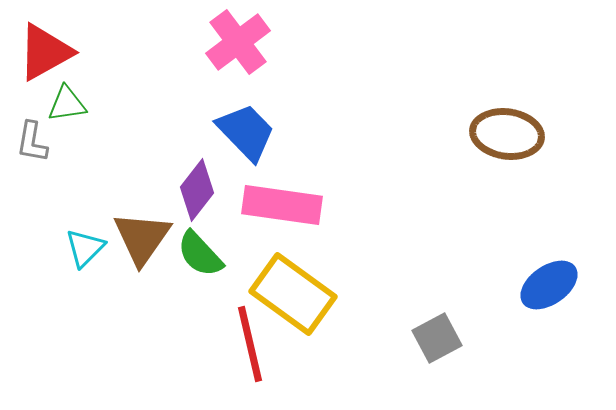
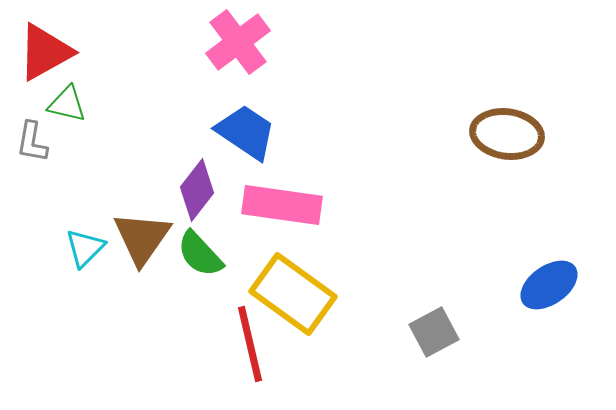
green triangle: rotated 21 degrees clockwise
blue trapezoid: rotated 12 degrees counterclockwise
gray square: moved 3 px left, 6 px up
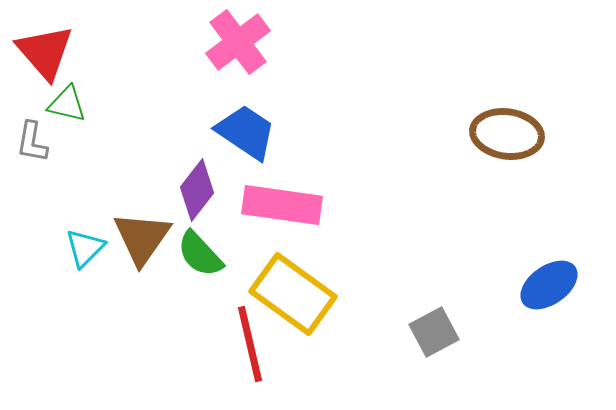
red triangle: rotated 42 degrees counterclockwise
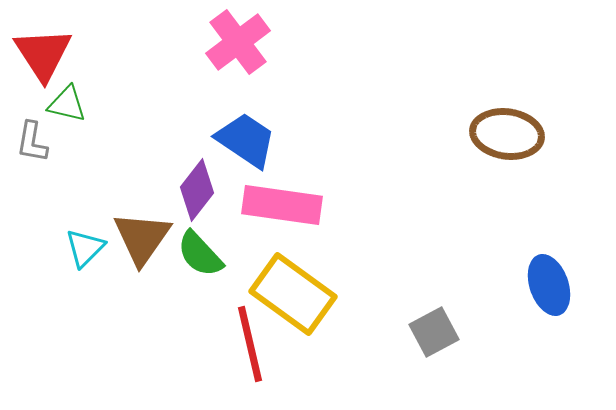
red triangle: moved 2 px left, 2 px down; rotated 8 degrees clockwise
blue trapezoid: moved 8 px down
blue ellipse: rotated 74 degrees counterclockwise
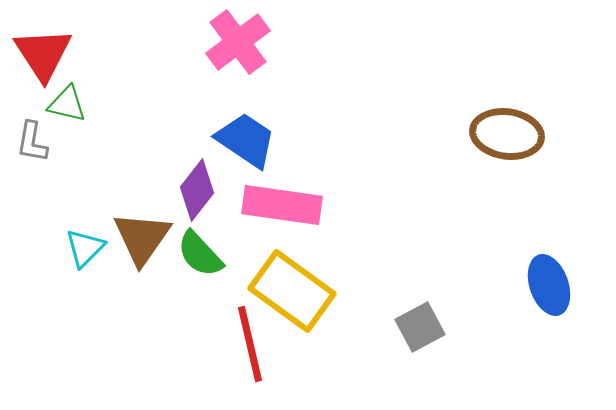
yellow rectangle: moved 1 px left, 3 px up
gray square: moved 14 px left, 5 px up
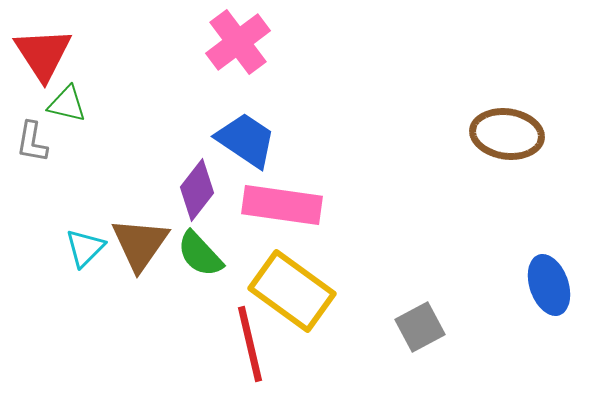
brown triangle: moved 2 px left, 6 px down
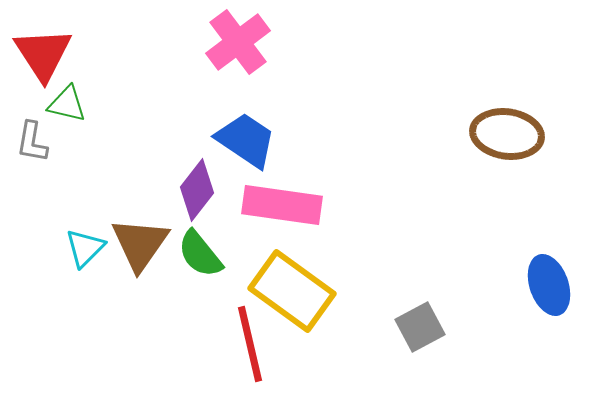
green semicircle: rotated 4 degrees clockwise
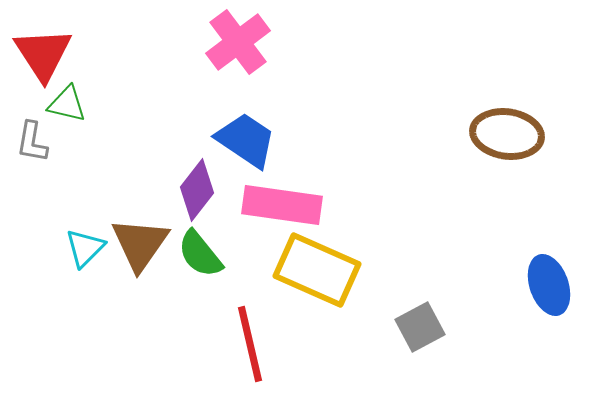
yellow rectangle: moved 25 px right, 21 px up; rotated 12 degrees counterclockwise
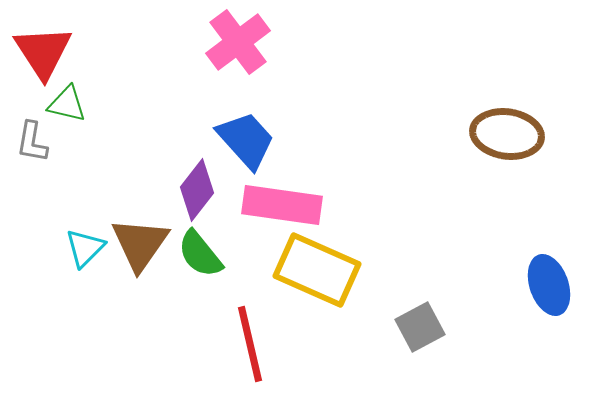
red triangle: moved 2 px up
blue trapezoid: rotated 14 degrees clockwise
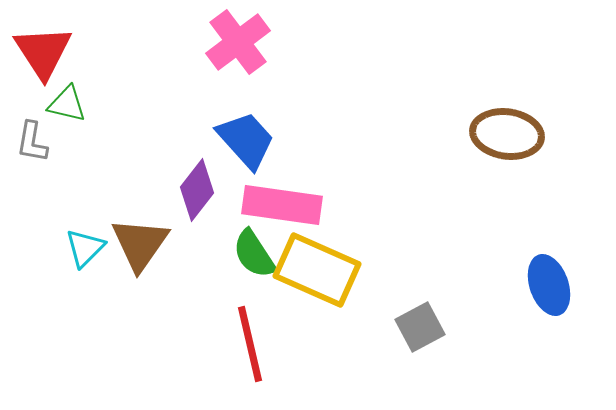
green semicircle: moved 54 px right; rotated 6 degrees clockwise
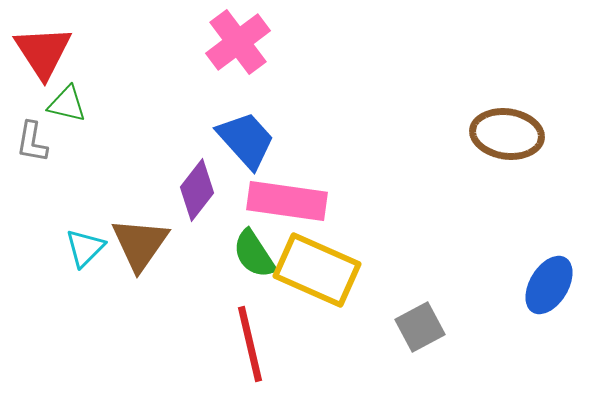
pink rectangle: moved 5 px right, 4 px up
blue ellipse: rotated 50 degrees clockwise
